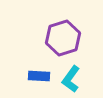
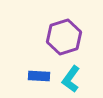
purple hexagon: moved 1 px right, 1 px up
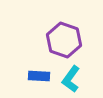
purple hexagon: moved 3 px down; rotated 24 degrees counterclockwise
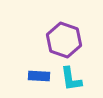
cyan L-shape: rotated 44 degrees counterclockwise
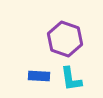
purple hexagon: moved 1 px right, 1 px up
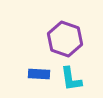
blue rectangle: moved 2 px up
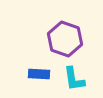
cyan L-shape: moved 3 px right
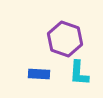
cyan L-shape: moved 5 px right, 6 px up; rotated 12 degrees clockwise
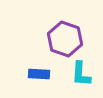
cyan L-shape: moved 2 px right, 1 px down
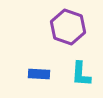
purple hexagon: moved 3 px right, 12 px up
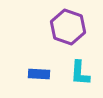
cyan L-shape: moved 1 px left, 1 px up
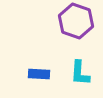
purple hexagon: moved 8 px right, 6 px up
